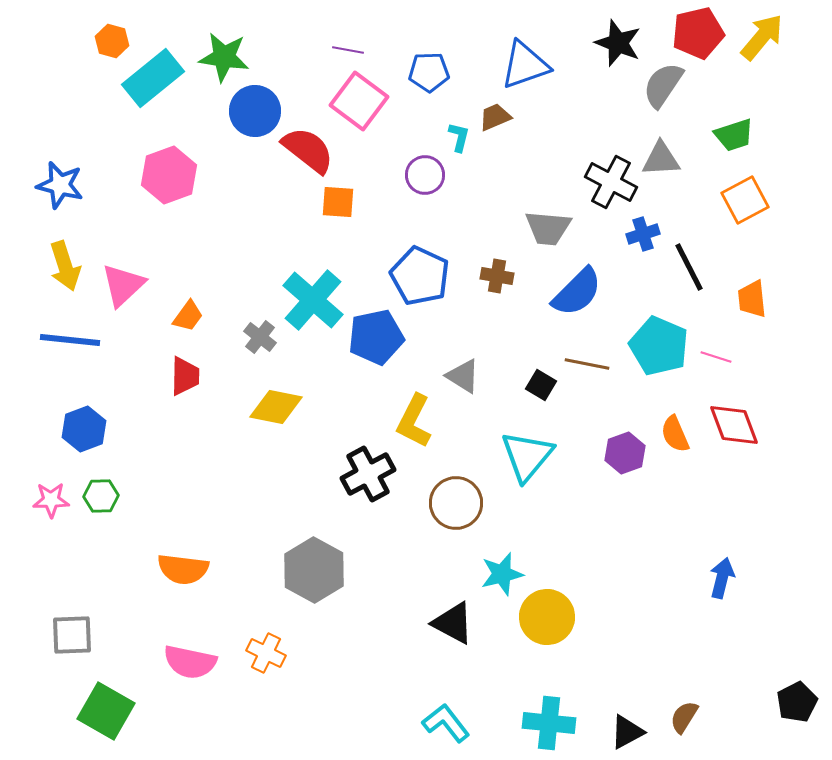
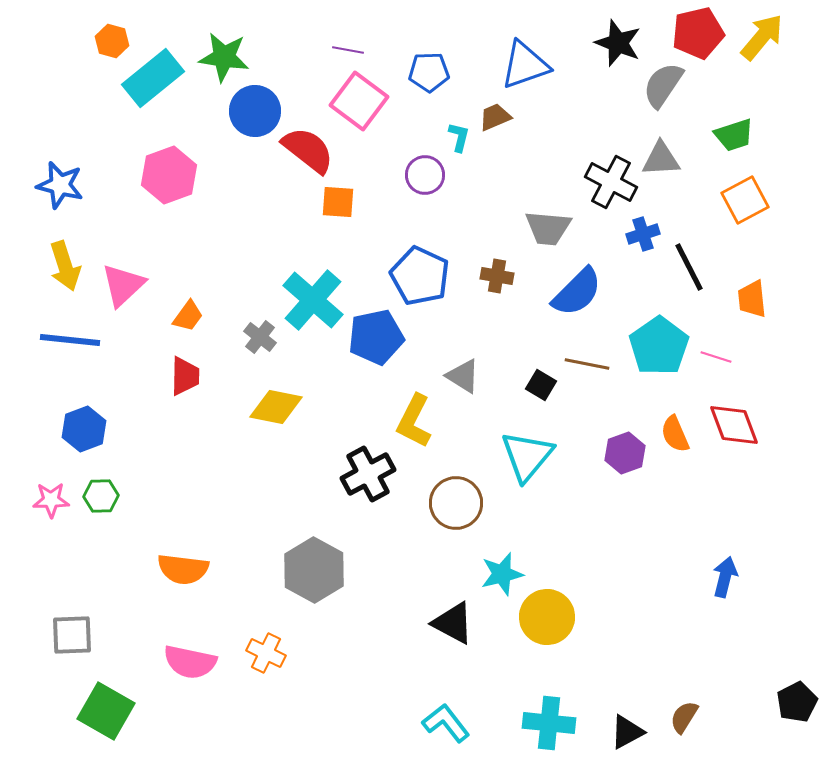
cyan pentagon at (659, 346): rotated 14 degrees clockwise
blue arrow at (722, 578): moved 3 px right, 1 px up
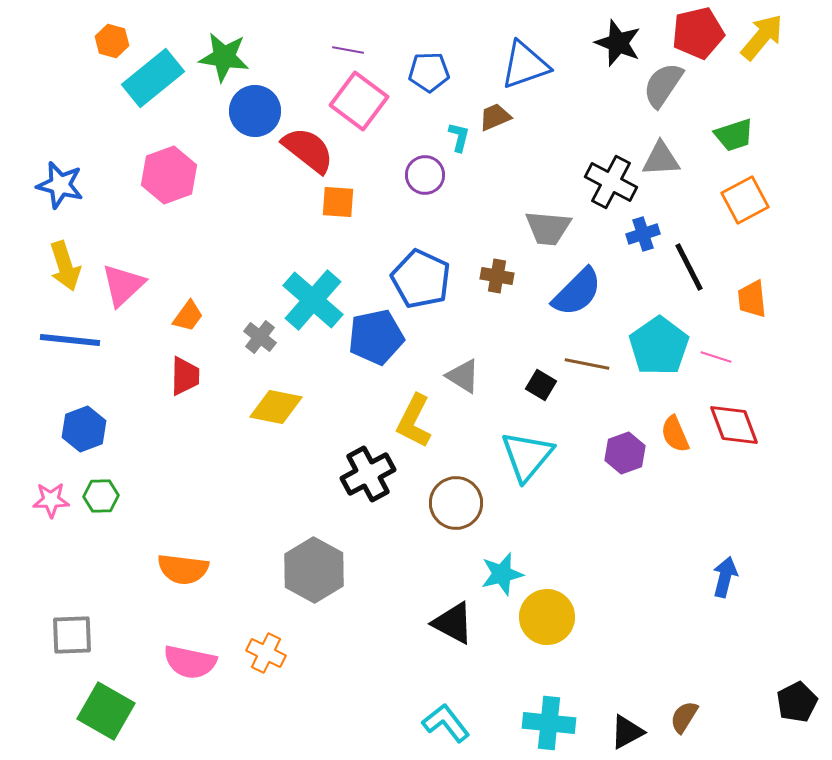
blue pentagon at (420, 276): moved 1 px right, 3 px down
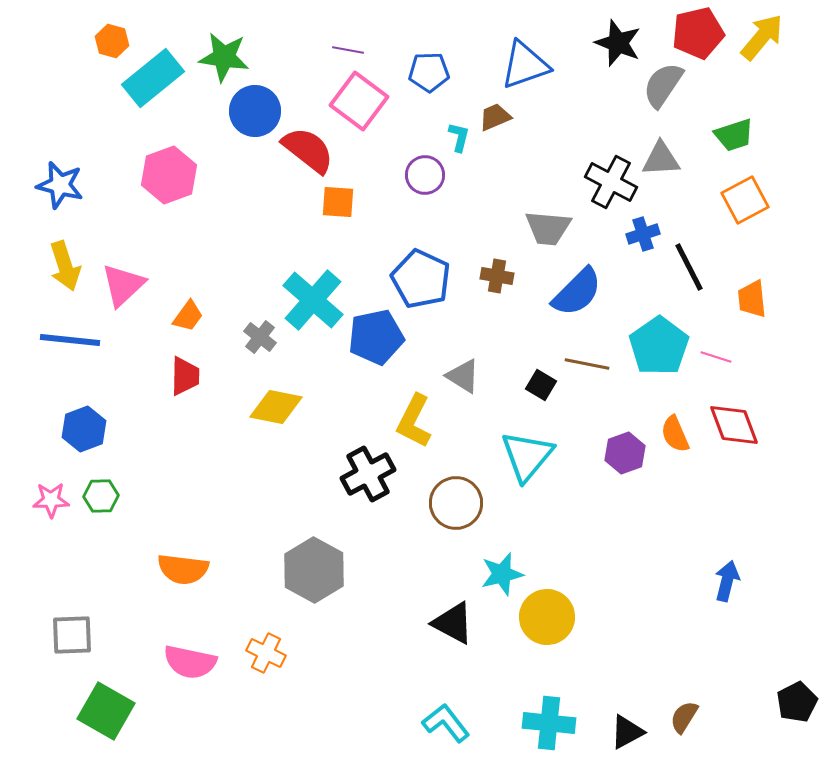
blue arrow at (725, 577): moved 2 px right, 4 px down
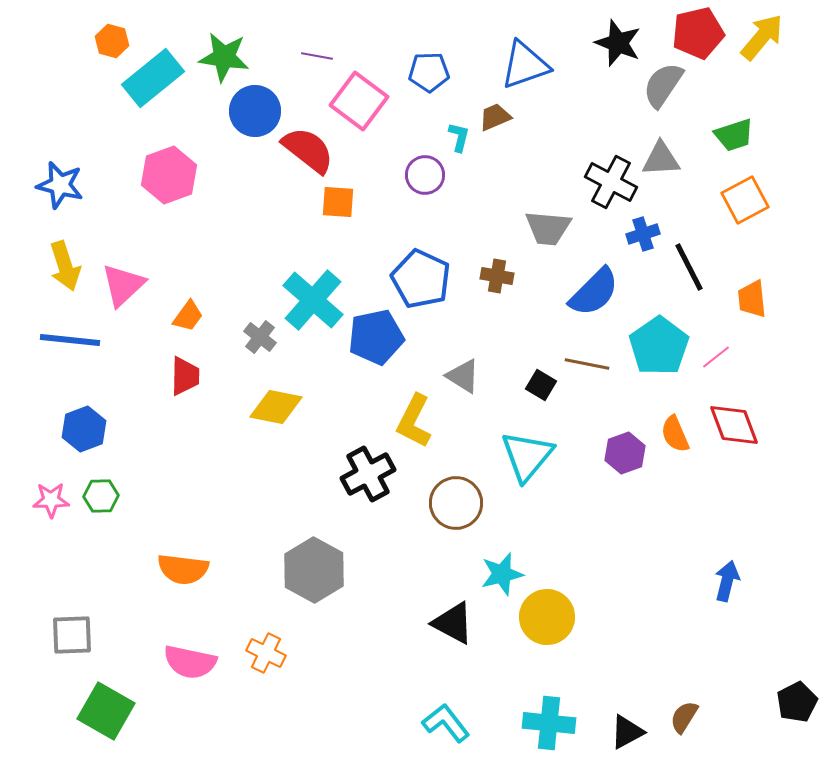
purple line at (348, 50): moved 31 px left, 6 px down
blue semicircle at (577, 292): moved 17 px right
pink line at (716, 357): rotated 56 degrees counterclockwise
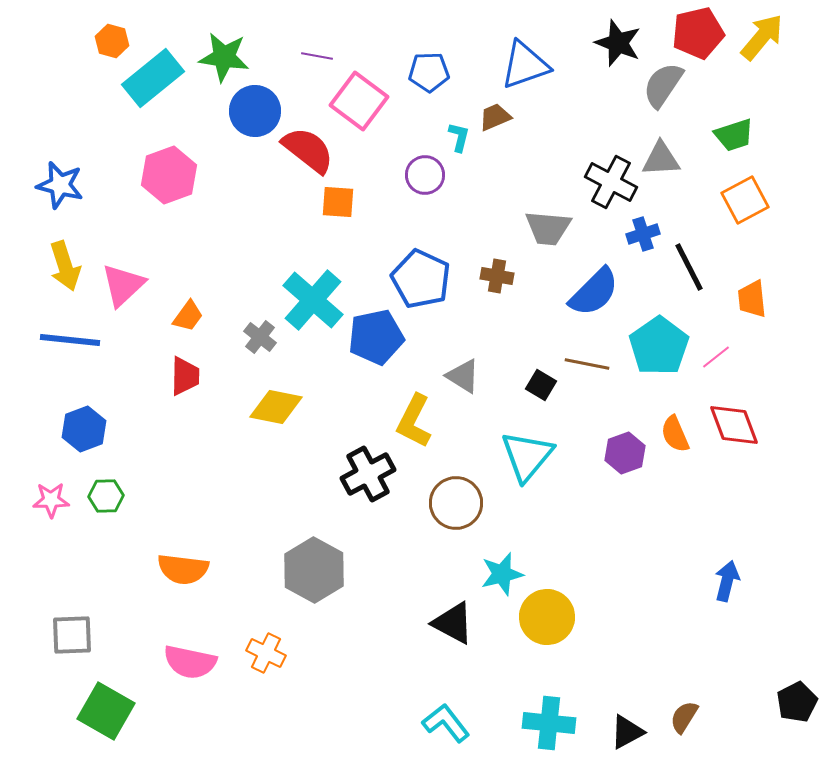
green hexagon at (101, 496): moved 5 px right
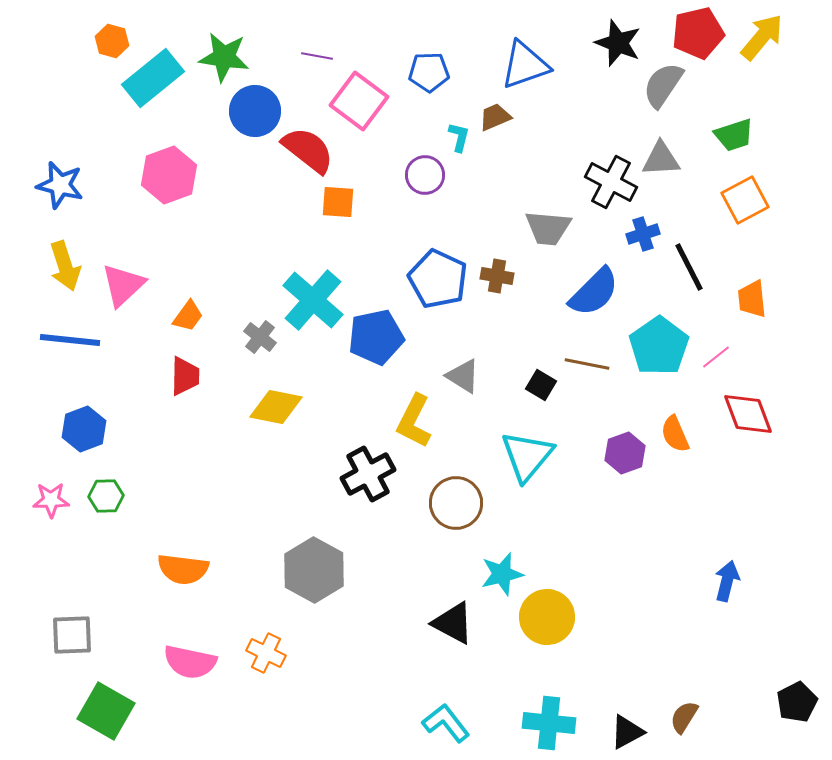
blue pentagon at (421, 279): moved 17 px right
red diamond at (734, 425): moved 14 px right, 11 px up
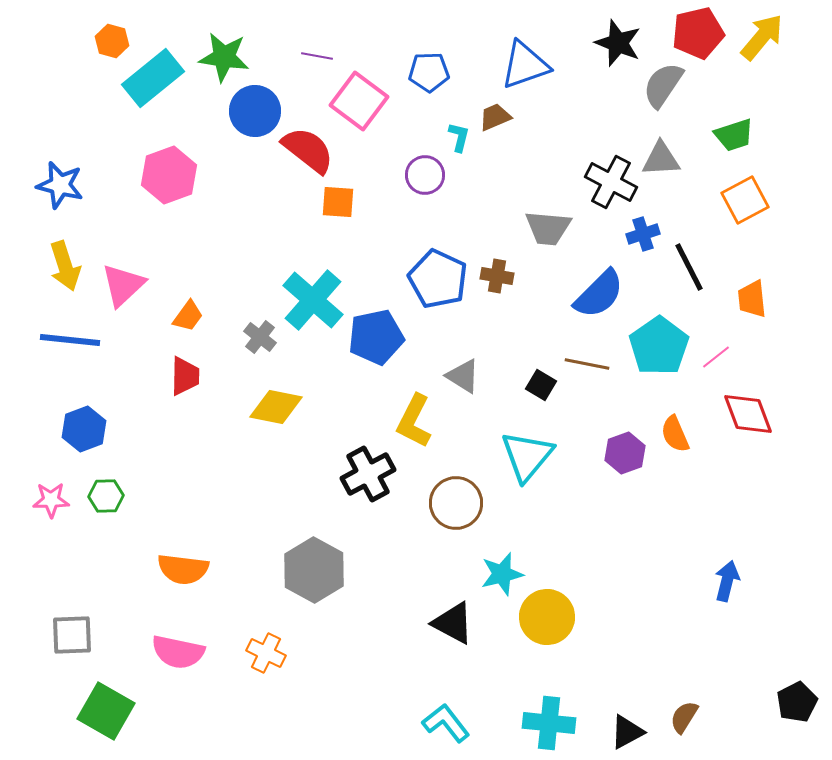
blue semicircle at (594, 292): moved 5 px right, 2 px down
pink semicircle at (190, 662): moved 12 px left, 10 px up
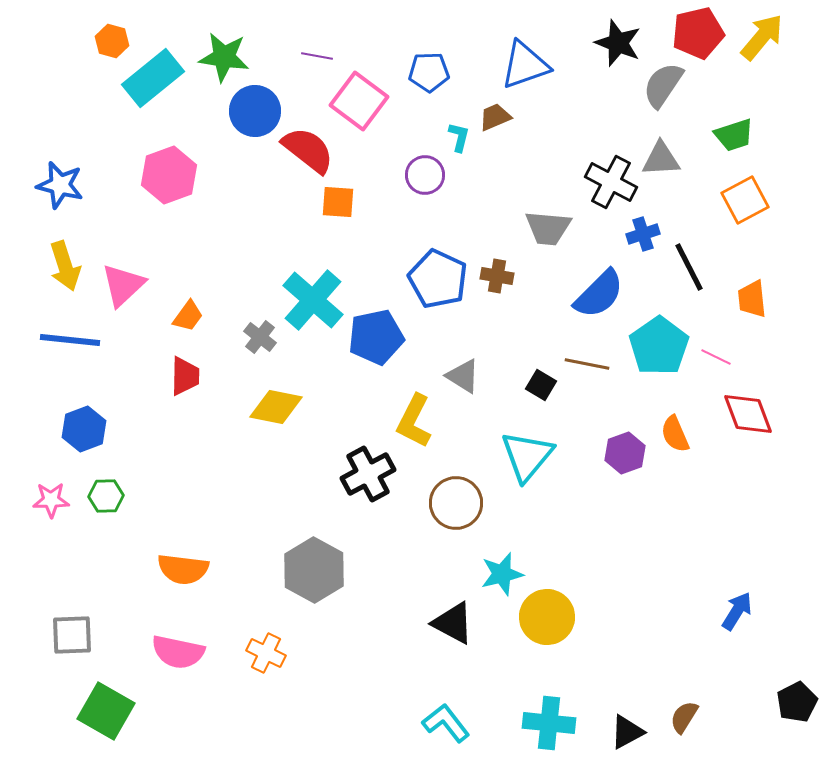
pink line at (716, 357): rotated 64 degrees clockwise
blue arrow at (727, 581): moved 10 px right, 30 px down; rotated 18 degrees clockwise
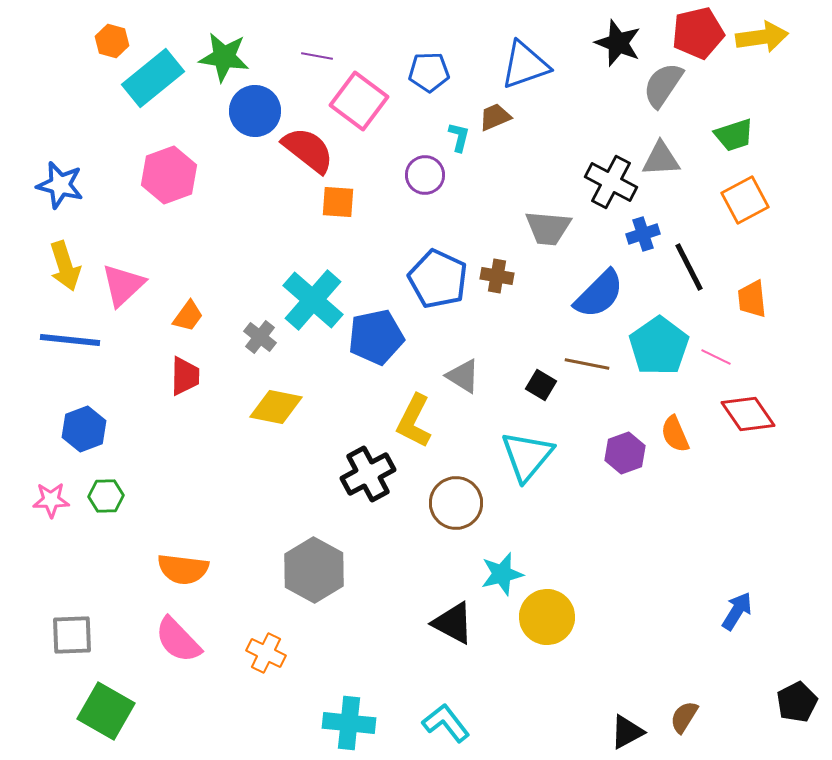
yellow arrow at (762, 37): rotated 42 degrees clockwise
red diamond at (748, 414): rotated 14 degrees counterclockwise
pink semicircle at (178, 652): moved 12 px up; rotated 34 degrees clockwise
cyan cross at (549, 723): moved 200 px left
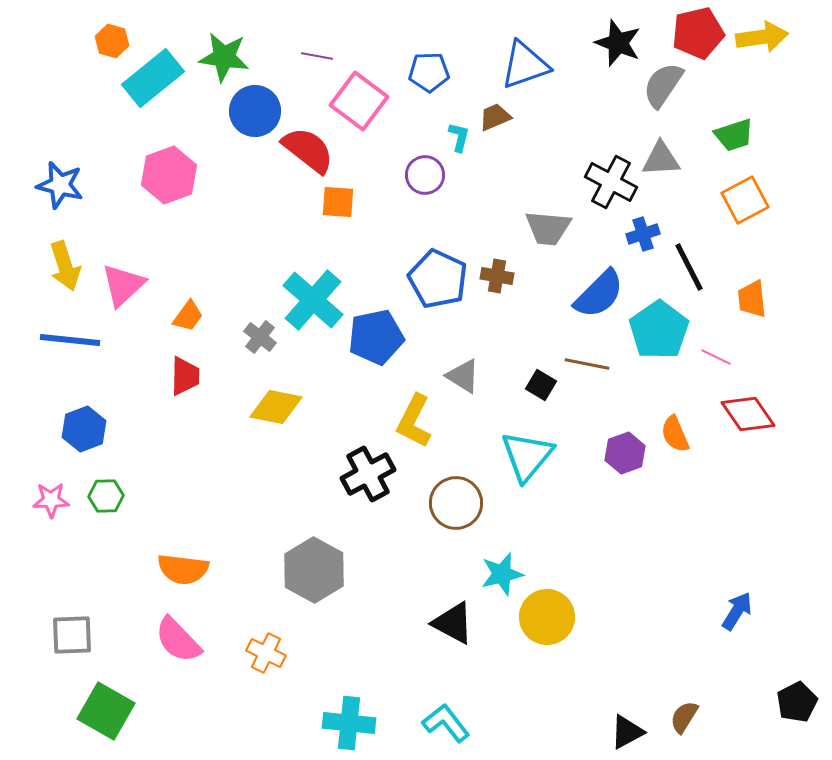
cyan pentagon at (659, 346): moved 16 px up
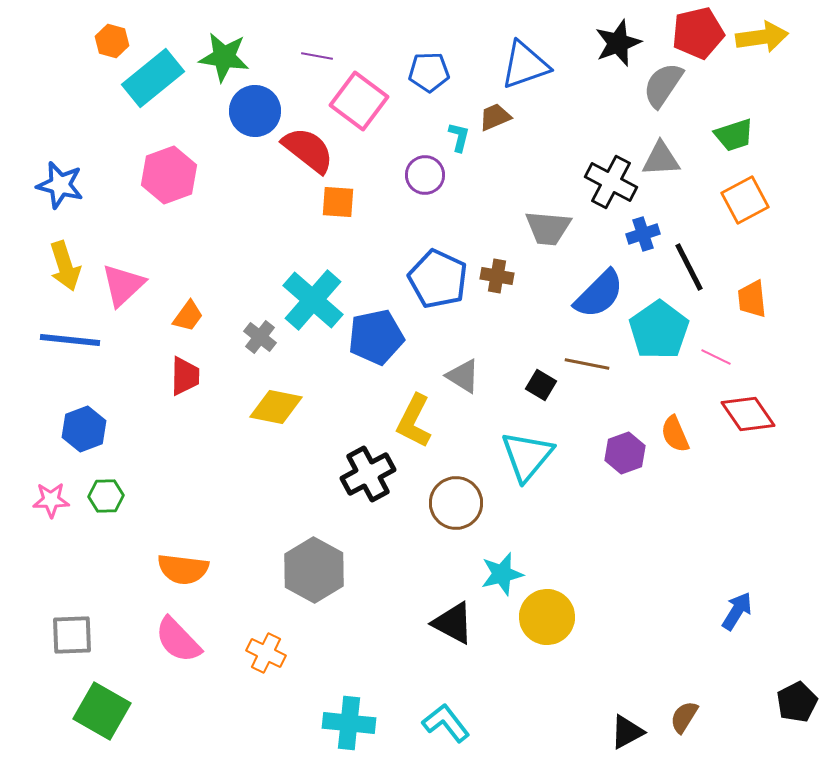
black star at (618, 43): rotated 30 degrees clockwise
green square at (106, 711): moved 4 px left
